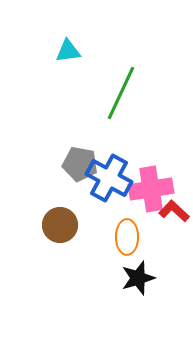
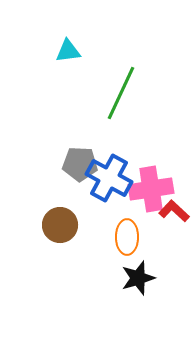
gray pentagon: rotated 8 degrees counterclockwise
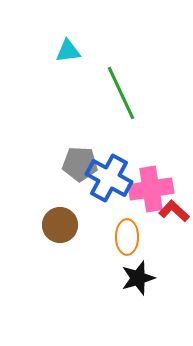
green line: rotated 50 degrees counterclockwise
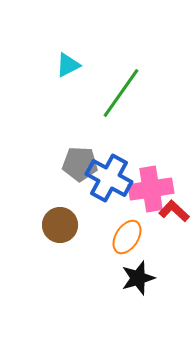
cyan triangle: moved 14 px down; rotated 20 degrees counterclockwise
green line: rotated 60 degrees clockwise
orange ellipse: rotated 32 degrees clockwise
